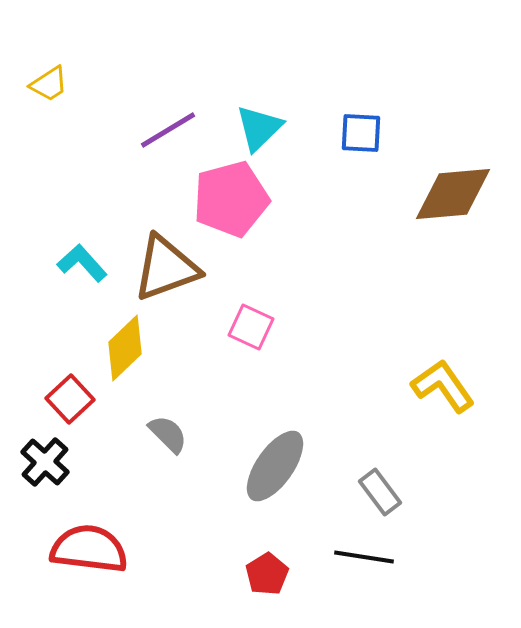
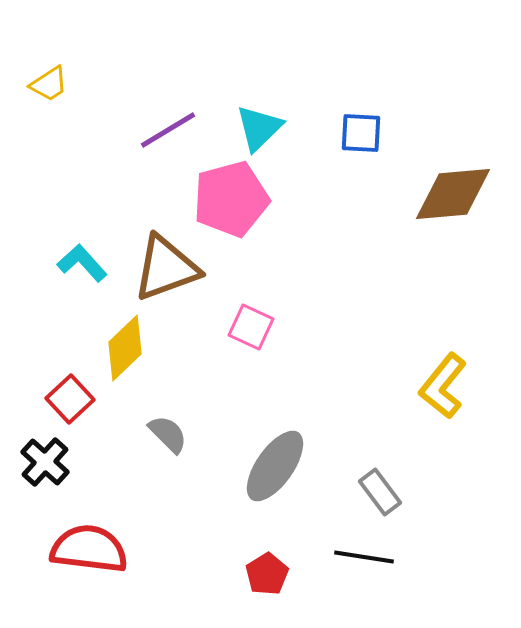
yellow L-shape: rotated 106 degrees counterclockwise
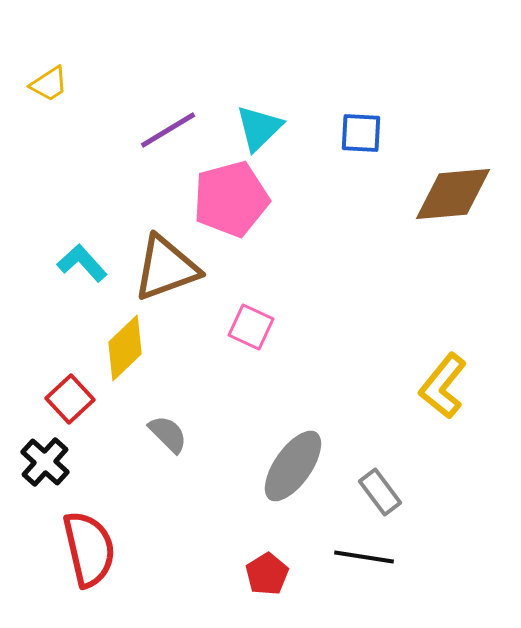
gray ellipse: moved 18 px right
red semicircle: rotated 70 degrees clockwise
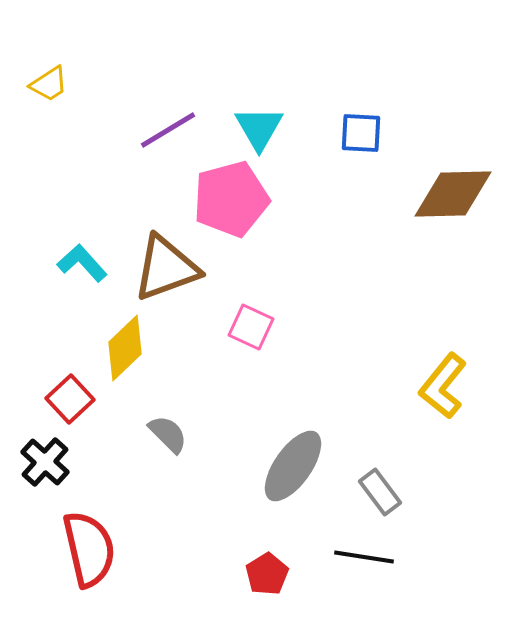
cyan triangle: rotated 16 degrees counterclockwise
brown diamond: rotated 4 degrees clockwise
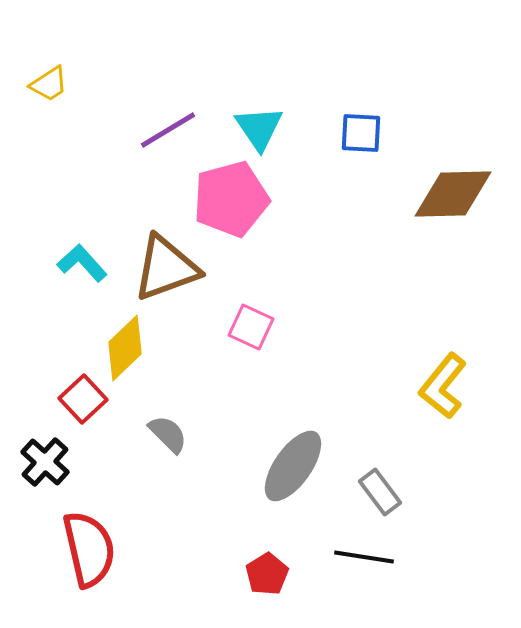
cyan triangle: rotated 4 degrees counterclockwise
red square: moved 13 px right
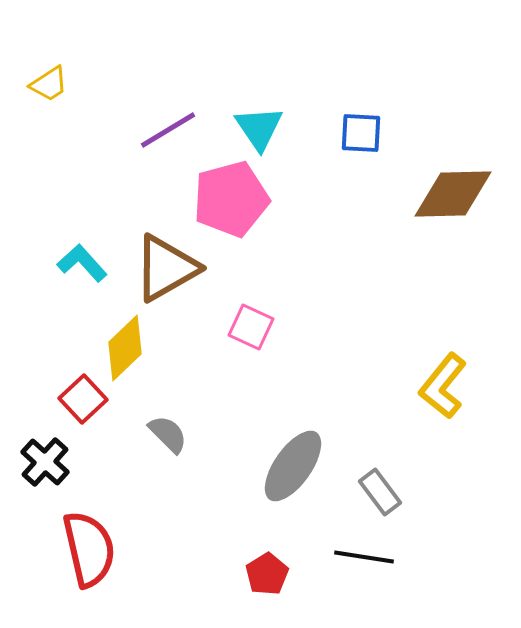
brown triangle: rotated 10 degrees counterclockwise
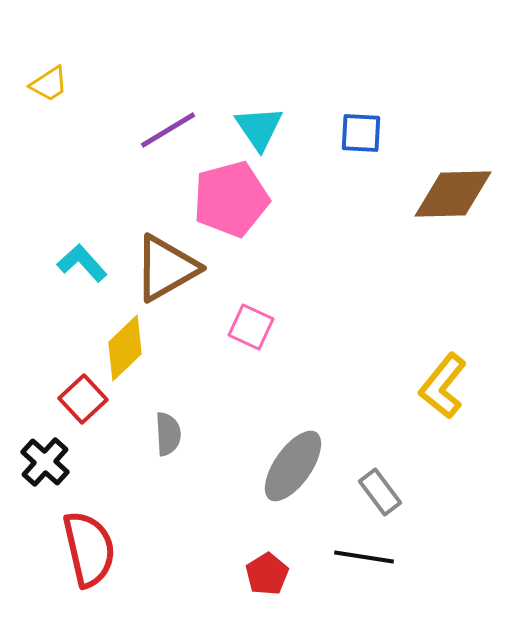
gray semicircle: rotated 42 degrees clockwise
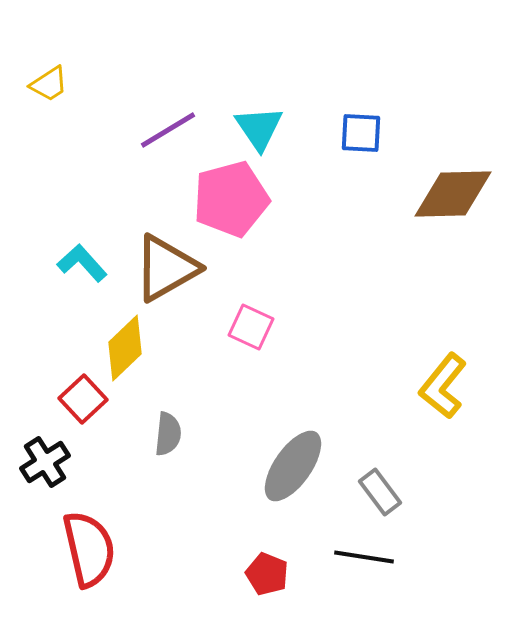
gray semicircle: rotated 9 degrees clockwise
black cross: rotated 15 degrees clockwise
red pentagon: rotated 18 degrees counterclockwise
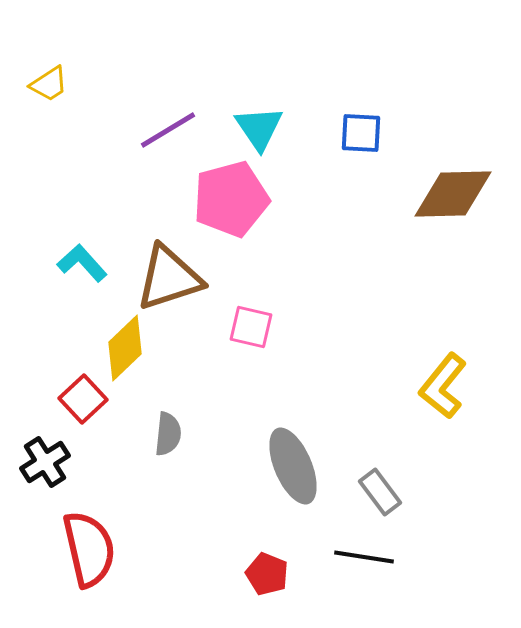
brown triangle: moved 3 px right, 10 px down; rotated 12 degrees clockwise
pink square: rotated 12 degrees counterclockwise
gray ellipse: rotated 58 degrees counterclockwise
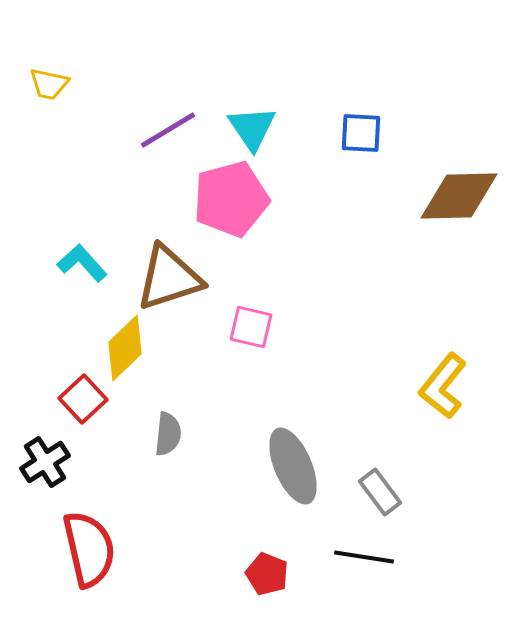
yellow trapezoid: rotated 45 degrees clockwise
cyan triangle: moved 7 px left
brown diamond: moved 6 px right, 2 px down
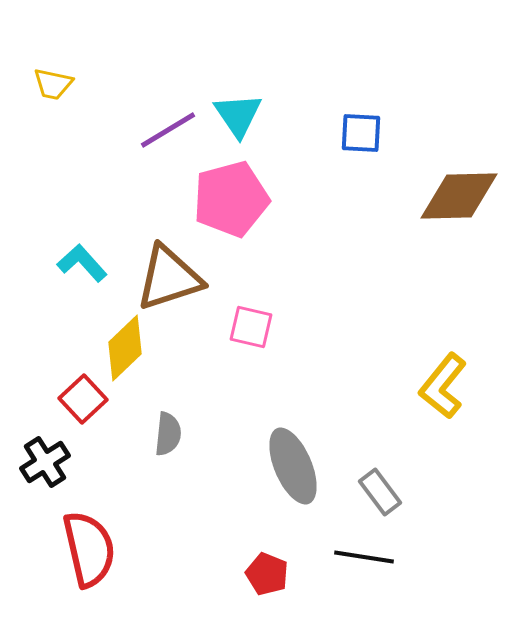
yellow trapezoid: moved 4 px right
cyan triangle: moved 14 px left, 13 px up
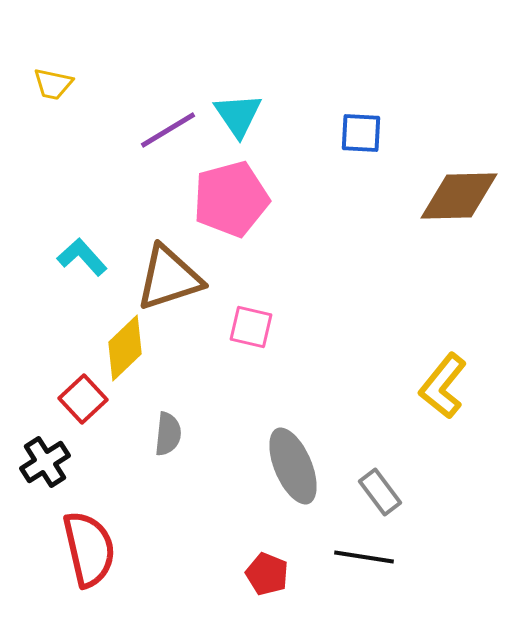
cyan L-shape: moved 6 px up
